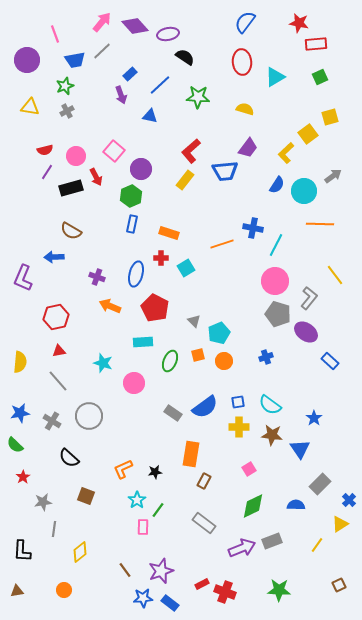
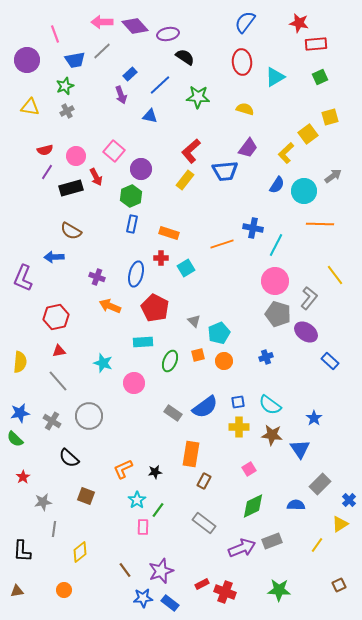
pink arrow at (102, 22): rotated 130 degrees counterclockwise
green semicircle at (15, 445): moved 6 px up
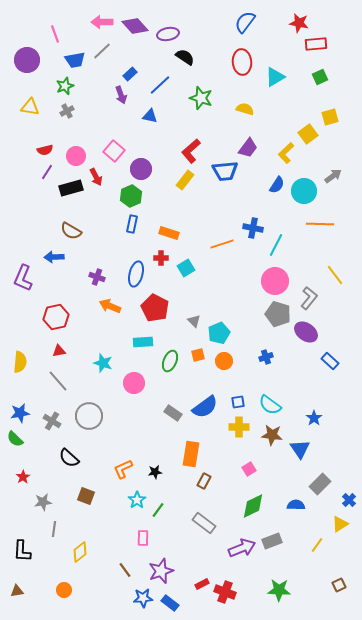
green star at (198, 97): moved 3 px right, 1 px down; rotated 15 degrees clockwise
pink rectangle at (143, 527): moved 11 px down
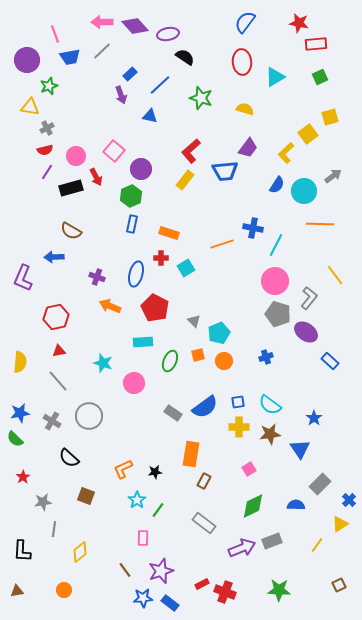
blue trapezoid at (75, 60): moved 5 px left, 3 px up
green star at (65, 86): moved 16 px left
gray cross at (67, 111): moved 20 px left, 17 px down
brown star at (272, 435): moved 2 px left, 1 px up; rotated 15 degrees counterclockwise
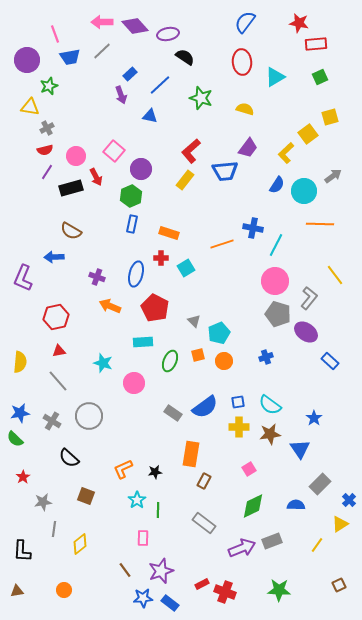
green line at (158, 510): rotated 35 degrees counterclockwise
yellow diamond at (80, 552): moved 8 px up
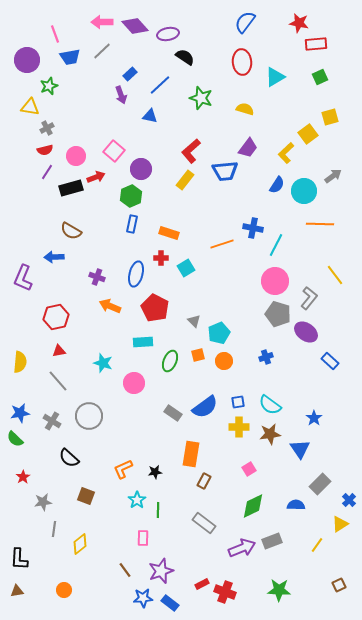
red arrow at (96, 177): rotated 84 degrees counterclockwise
black L-shape at (22, 551): moved 3 px left, 8 px down
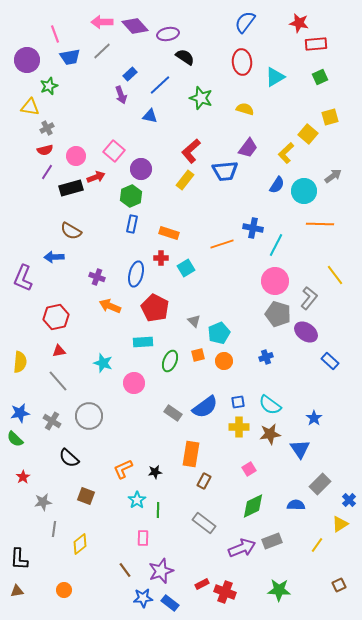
yellow square at (308, 134): rotated 12 degrees counterclockwise
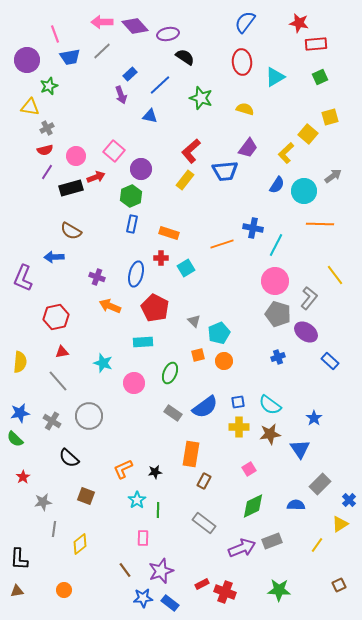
red triangle at (59, 351): moved 3 px right, 1 px down
blue cross at (266, 357): moved 12 px right
green ellipse at (170, 361): moved 12 px down
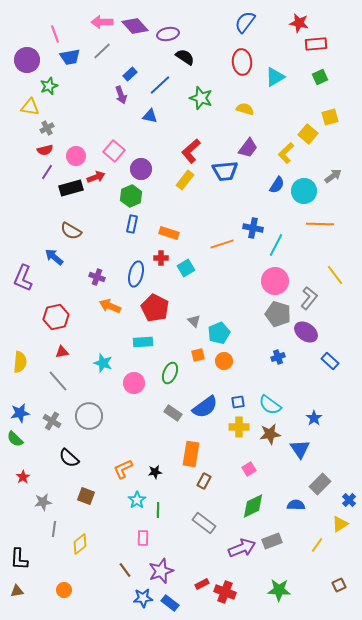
blue arrow at (54, 257): rotated 42 degrees clockwise
